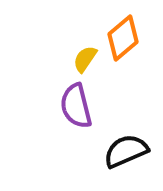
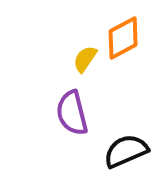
orange diamond: rotated 12 degrees clockwise
purple semicircle: moved 4 px left, 7 px down
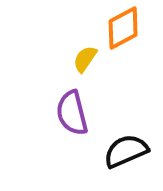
orange diamond: moved 10 px up
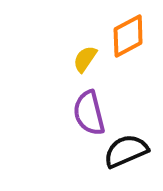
orange diamond: moved 5 px right, 8 px down
purple semicircle: moved 17 px right
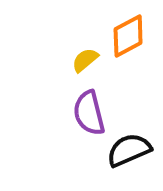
yellow semicircle: moved 1 px down; rotated 16 degrees clockwise
black semicircle: moved 3 px right, 1 px up
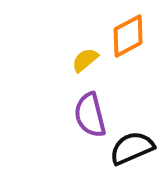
purple semicircle: moved 1 px right, 2 px down
black semicircle: moved 3 px right, 2 px up
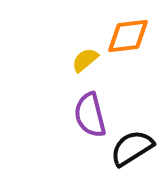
orange diamond: rotated 21 degrees clockwise
black semicircle: rotated 9 degrees counterclockwise
